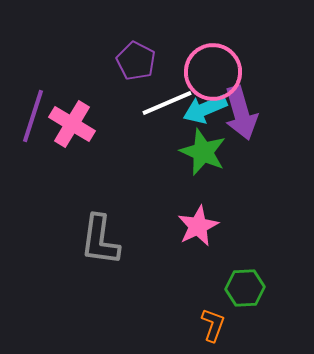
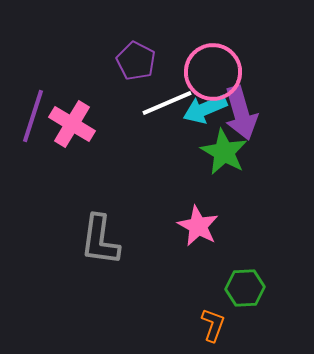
green star: moved 21 px right; rotated 6 degrees clockwise
pink star: rotated 18 degrees counterclockwise
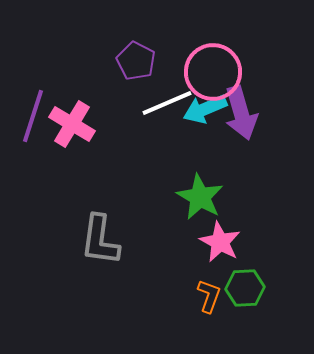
green star: moved 24 px left, 45 px down
pink star: moved 22 px right, 16 px down
orange L-shape: moved 4 px left, 29 px up
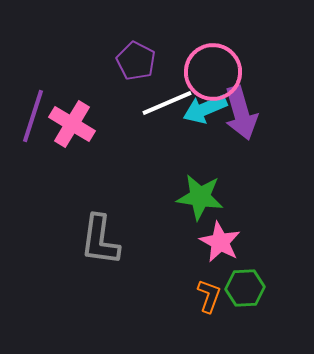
green star: rotated 21 degrees counterclockwise
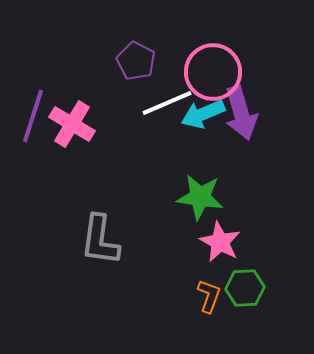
cyan arrow: moved 2 px left, 5 px down
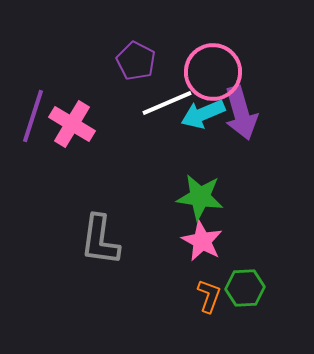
pink star: moved 18 px left, 1 px up
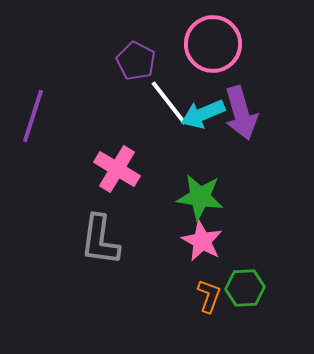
pink circle: moved 28 px up
white line: moved 2 px right; rotated 75 degrees clockwise
pink cross: moved 45 px right, 45 px down
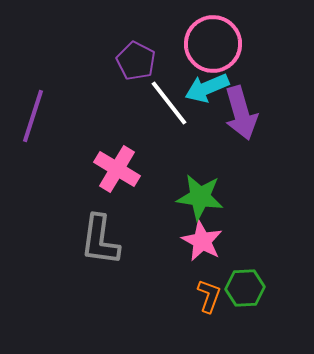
cyan arrow: moved 4 px right, 26 px up
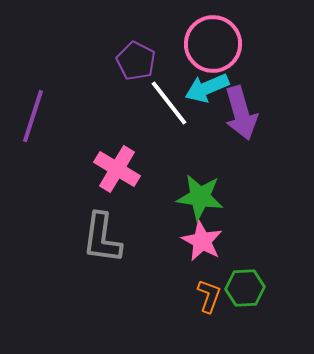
gray L-shape: moved 2 px right, 2 px up
